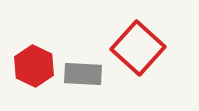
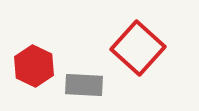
gray rectangle: moved 1 px right, 11 px down
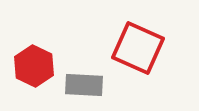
red square: rotated 18 degrees counterclockwise
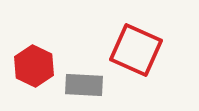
red square: moved 2 px left, 2 px down
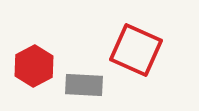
red hexagon: rotated 6 degrees clockwise
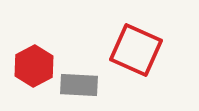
gray rectangle: moved 5 px left
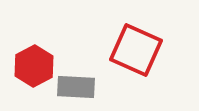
gray rectangle: moved 3 px left, 2 px down
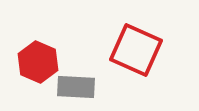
red hexagon: moved 4 px right, 4 px up; rotated 9 degrees counterclockwise
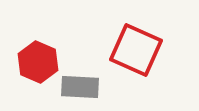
gray rectangle: moved 4 px right
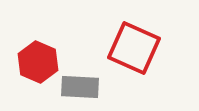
red square: moved 2 px left, 2 px up
